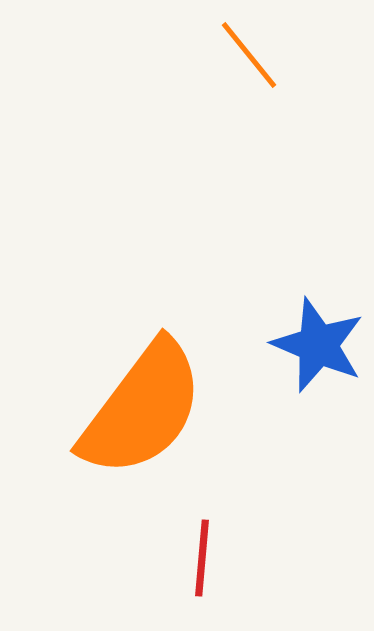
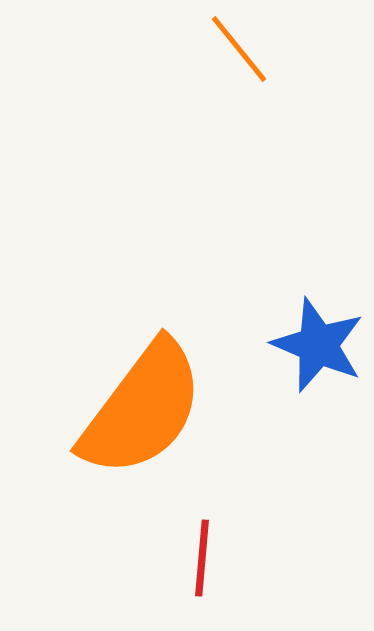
orange line: moved 10 px left, 6 px up
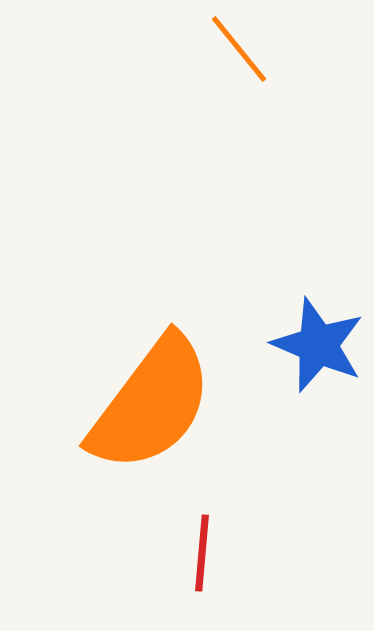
orange semicircle: moved 9 px right, 5 px up
red line: moved 5 px up
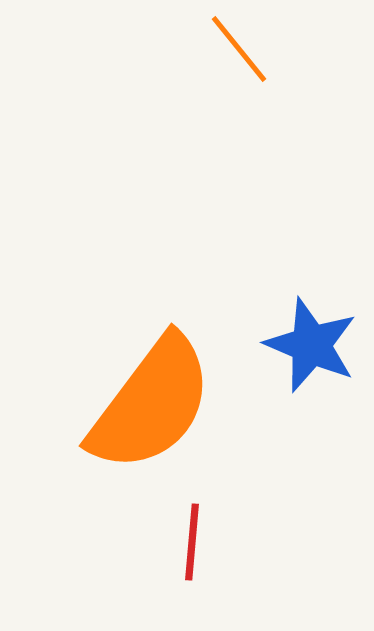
blue star: moved 7 px left
red line: moved 10 px left, 11 px up
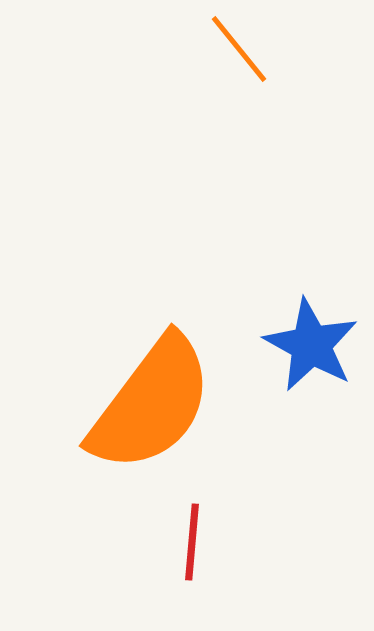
blue star: rotated 6 degrees clockwise
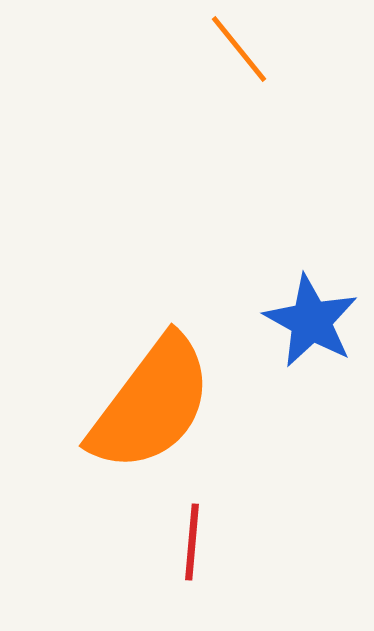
blue star: moved 24 px up
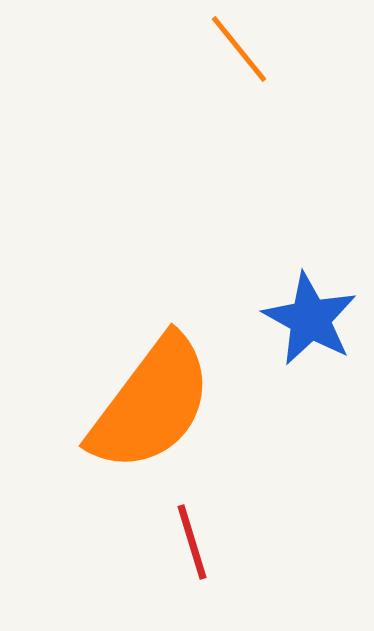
blue star: moved 1 px left, 2 px up
red line: rotated 22 degrees counterclockwise
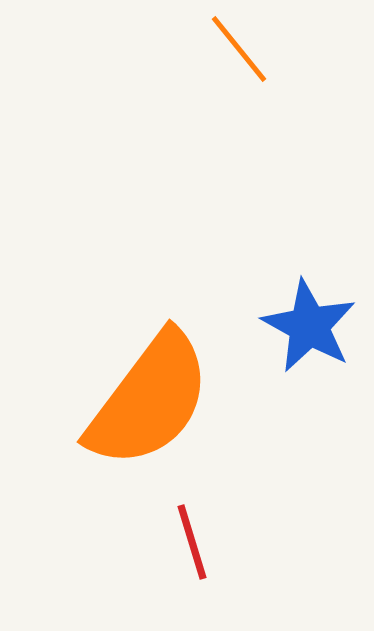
blue star: moved 1 px left, 7 px down
orange semicircle: moved 2 px left, 4 px up
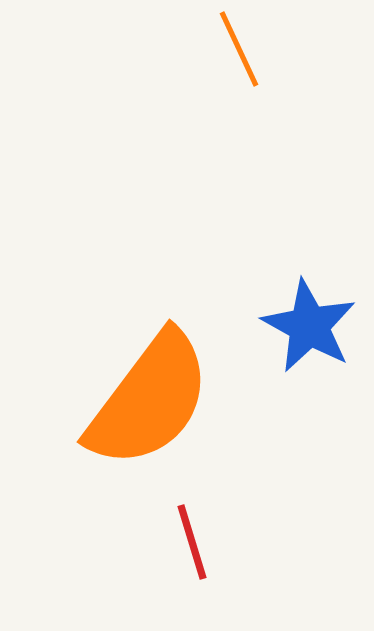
orange line: rotated 14 degrees clockwise
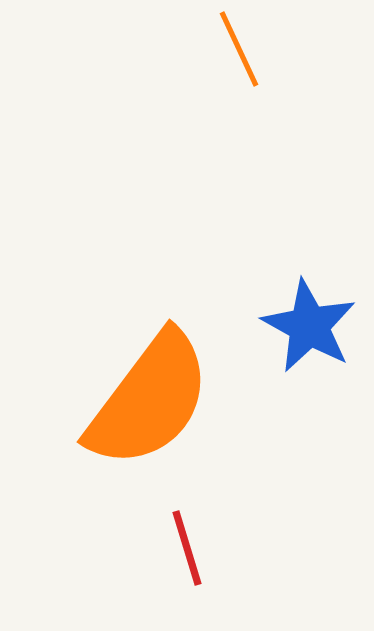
red line: moved 5 px left, 6 px down
